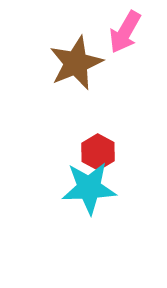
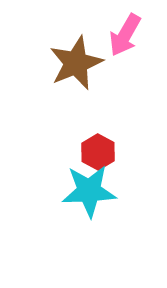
pink arrow: moved 3 px down
cyan star: moved 3 px down
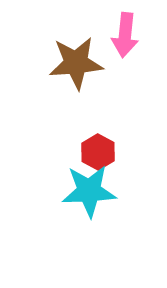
pink arrow: rotated 24 degrees counterclockwise
brown star: rotated 18 degrees clockwise
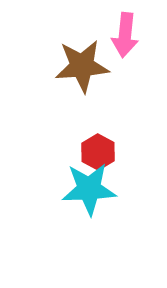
brown star: moved 6 px right, 3 px down
cyan star: moved 2 px up
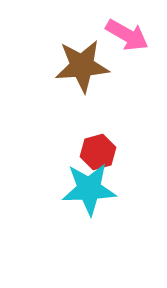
pink arrow: moved 2 px right; rotated 66 degrees counterclockwise
red hexagon: rotated 16 degrees clockwise
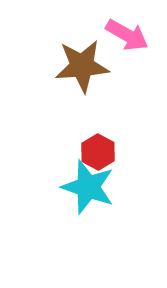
red hexagon: rotated 16 degrees counterclockwise
cyan star: moved 1 px left, 2 px up; rotated 22 degrees clockwise
